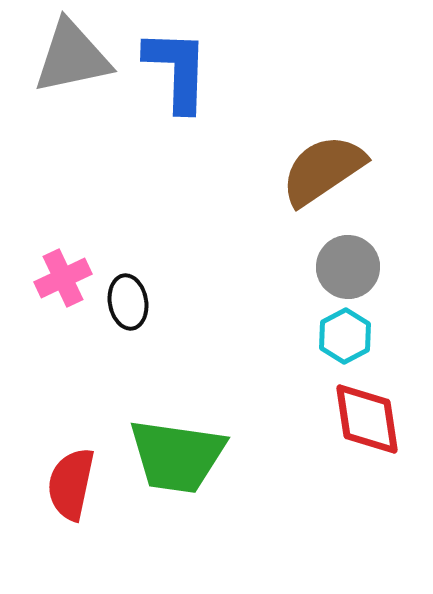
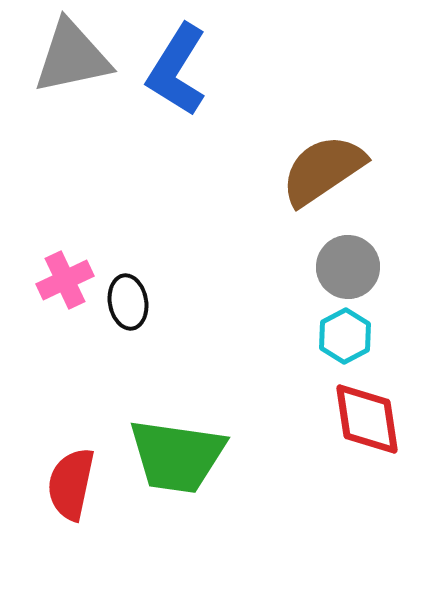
blue L-shape: rotated 150 degrees counterclockwise
pink cross: moved 2 px right, 2 px down
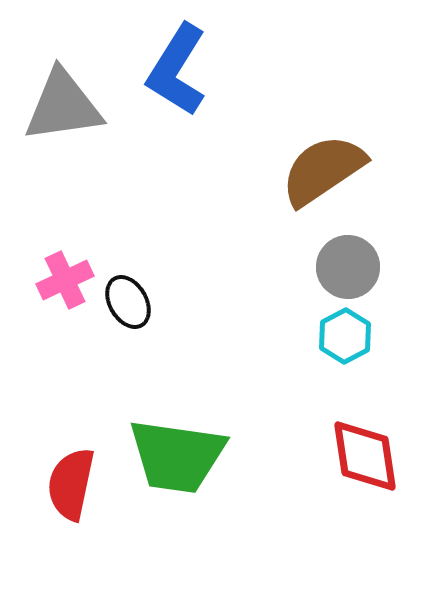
gray triangle: moved 9 px left, 49 px down; rotated 4 degrees clockwise
black ellipse: rotated 20 degrees counterclockwise
red diamond: moved 2 px left, 37 px down
